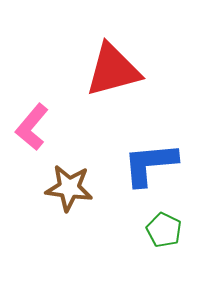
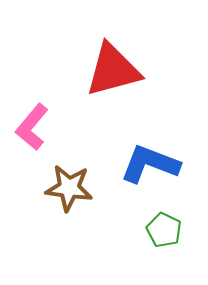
blue L-shape: rotated 26 degrees clockwise
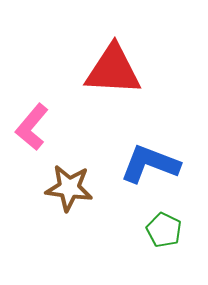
red triangle: rotated 18 degrees clockwise
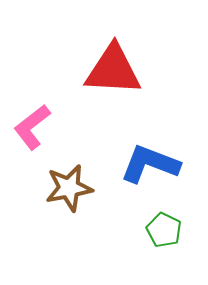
pink L-shape: rotated 12 degrees clockwise
brown star: rotated 18 degrees counterclockwise
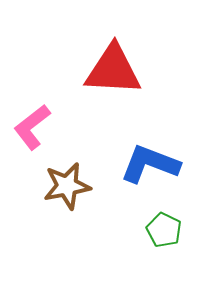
brown star: moved 2 px left, 2 px up
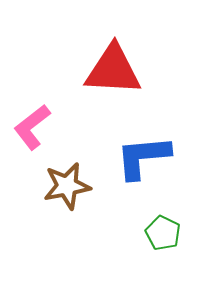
blue L-shape: moved 7 px left, 7 px up; rotated 26 degrees counterclockwise
green pentagon: moved 1 px left, 3 px down
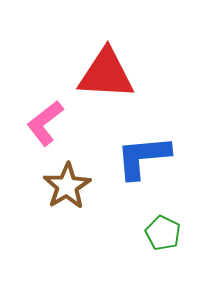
red triangle: moved 7 px left, 4 px down
pink L-shape: moved 13 px right, 4 px up
brown star: rotated 21 degrees counterclockwise
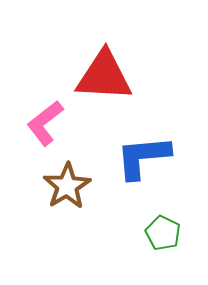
red triangle: moved 2 px left, 2 px down
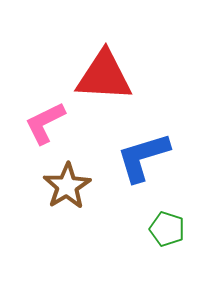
pink L-shape: rotated 12 degrees clockwise
blue L-shape: rotated 12 degrees counterclockwise
green pentagon: moved 4 px right, 4 px up; rotated 8 degrees counterclockwise
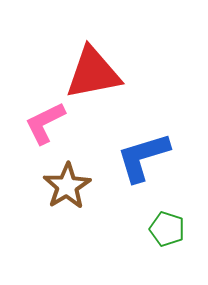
red triangle: moved 11 px left, 3 px up; rotated 14 degrees counterclockwise
